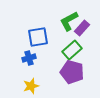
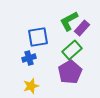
purple pentagon: moved 2 px left; rotated 25 degrees clockwise
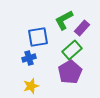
green L-shape: moved 5 px left, 1 px up
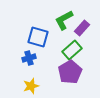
blue square: rotated 25 degrees clockwise
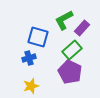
purple pentagon: rotated 15 degrees counterclockwise
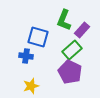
green L-shape: rotated 40 degrees counterclockwise
purple rectangle: moved 2 px down
blue cross: moved 3 px left, 2 px up; rotated 24 degrees clockwise
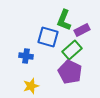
purple rectangle: rotated 21 degrees clockwise
blue square: moved 10 px right
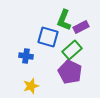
purple rectangle: moved 1 px left, 3 px up
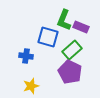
purple rectangle: rotated 49 degrees clockwise
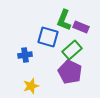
blue cross: moved 1 px left, 1 px up; rotated 16 degrees counterclockwise
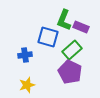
yellow star: moved 4 px left, 1 px up
